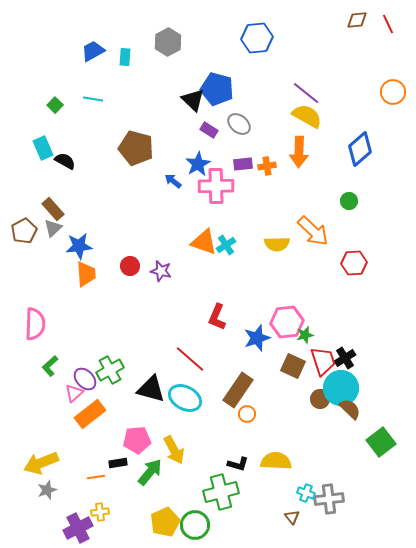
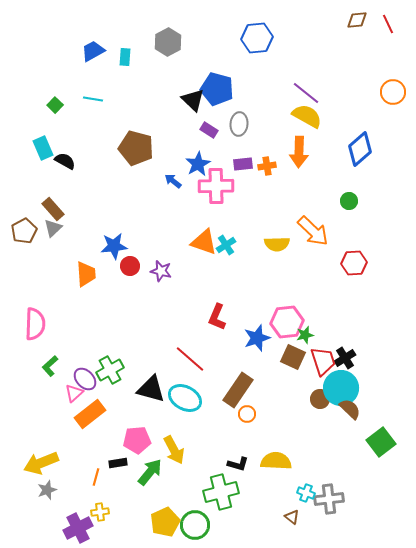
gray ellipse at (239, 124): rotated 55 degrees clockwise
blue star at (79, 246): moved 35 px right
brown square at (293, 366): moved 9 px up
orange line at (96, 477): rotated 66 degrees counterclockwise
brown triangle at (292, 517): rotated 14 degrees counterclockwise
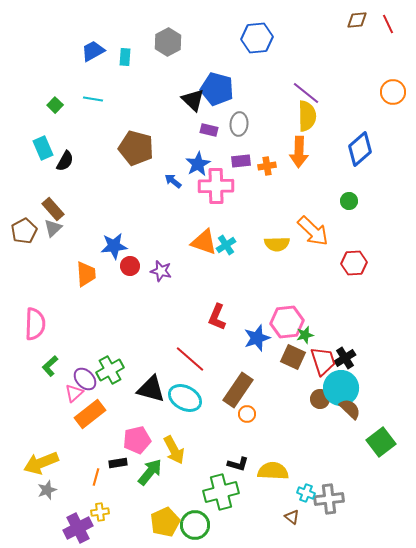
yellow semicircle at (307, 116): rotated 60 degrees clockwise
purple rectangle at (209, 130): rotated 18 degrees counterclockwise
black semicircle at (65, 161): rotated 90 degrees clockwise
purple rectangle at (243, 164): moved 2 px left, 3 px up
pink pentagon at (137, 440): rotated 8 degrees counterclockwise
yellow semicircle at (276, 461): moved 3 px left, 10 px down
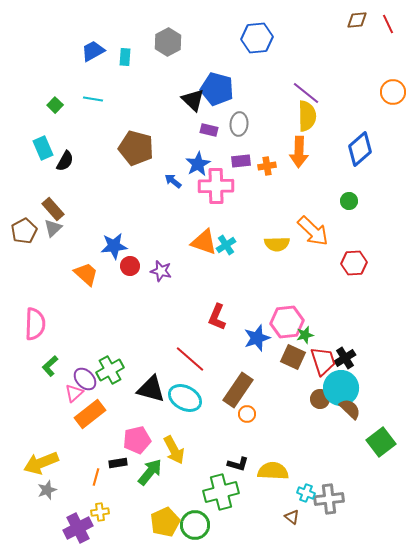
orange trapezoid at (86, 274): rotated 44 degrees counterclockwise
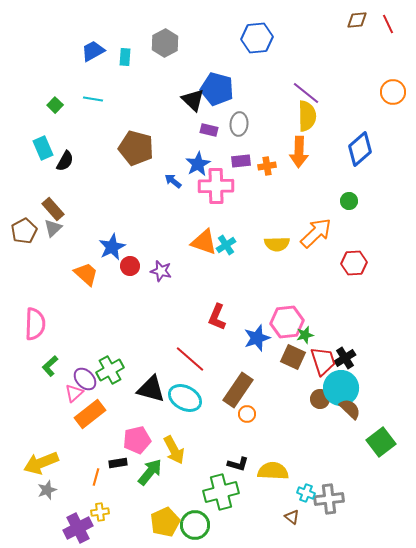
gray hexagon at (168, 42): moved 3 px left, 1 px down
orange arrow at (313, 231): moved 3 px right, 2 px down; rotated 88 degrees counterclockwise
blue star at (114, 246): moved 2 px left, 1 px down; rotated 20 degrees counterclockwise
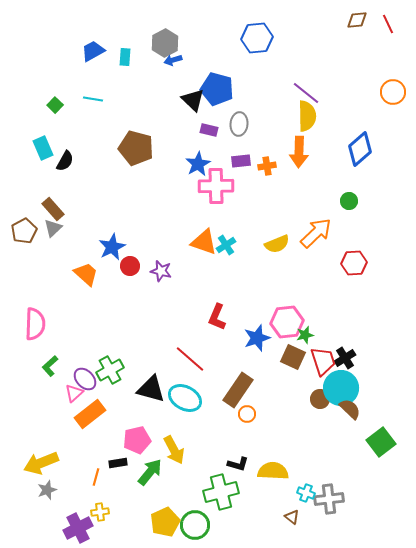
blue arrow at (173, 181): moved 121 px up; rotated 54 degrees counterclockwise
yellow semicircle at (277, 244): rotated 20 degrees counterclockwise
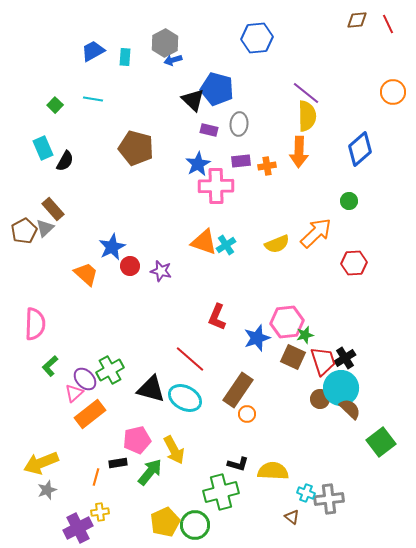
gray triangle at (53, 228): moved 8 px left
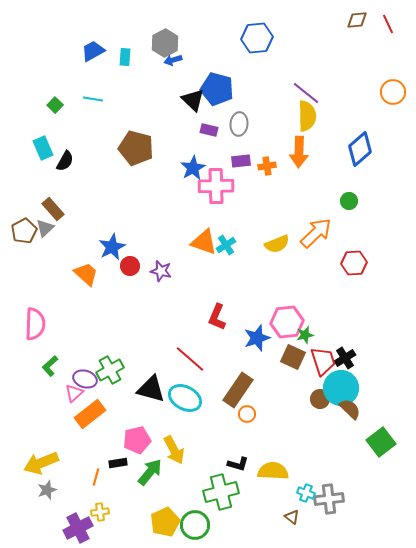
blue star at (198, 164): moved 5 px left, 4 px down
purple ellipse at (85, 379): rotated 30 degrees counterclockwise
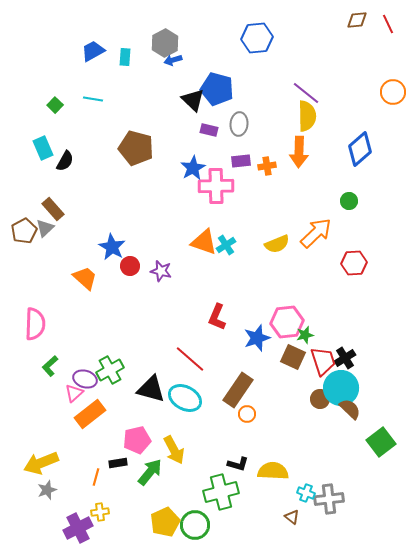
blue star at (112, 247): rotated 16 degrees counterclockwise
orange trapezoid at (86, 274): moved 1 px left, 4 px down
